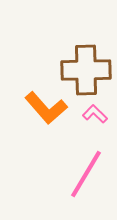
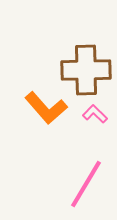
pink line: moved 10 px down
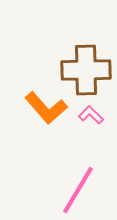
pink L-shape: moved 4 px left, 1 px down
pink line: moved 8 px left, 6 px down
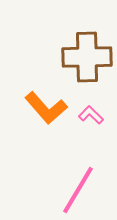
brown cross: moved 1 px right, 13 px up
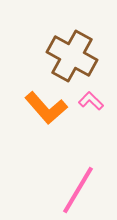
brown cross: moved 15 px left, 1 px up; rotated 30 degrees clockwise
pink L-shape: moved 14 px up
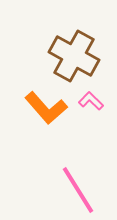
brown cross: moved 2 px right
pink line: rotated 63 degrees counterclockwise
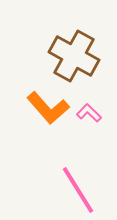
pink L-shape: moved 2 px left, 12 px down
orange L-shape: moved 2 px right
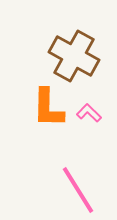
orange L-shape: rotated 42 degrees clockwise
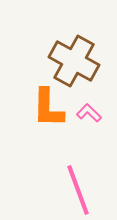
brown cross: moved 5 px down
pink line: rotated 12 degrees clockwise
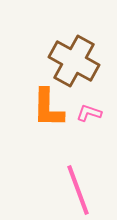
pink L-shape: rotated 25 degrees counterclockwise
